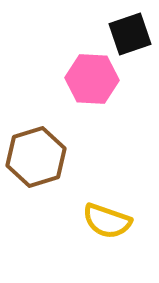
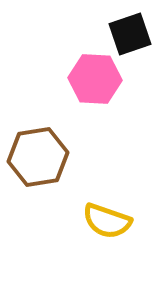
pink hexagon: moved 3 px right
brown hexagon: moved 2 px right; rotated 8 degrees clockwise
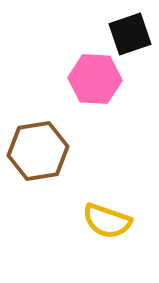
brown hexagon: moved 6 px up
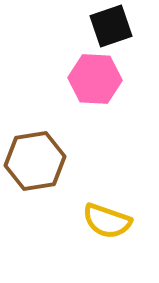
black square: moved 19 px left, 8 px up
brown hexagon: moved 3 px left, 10 px down
